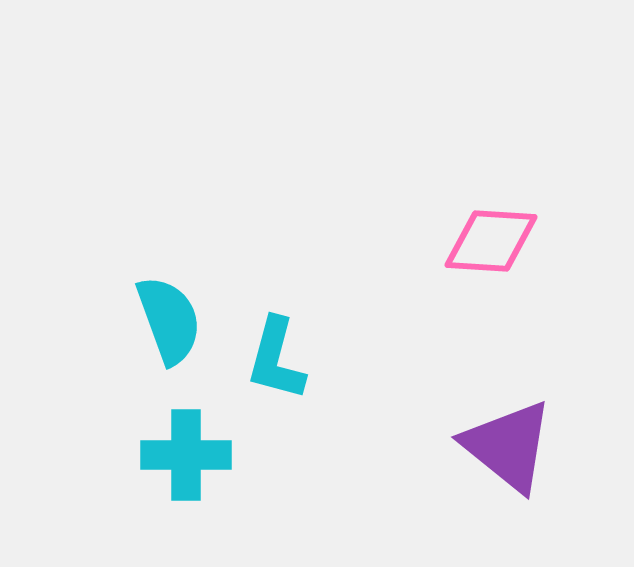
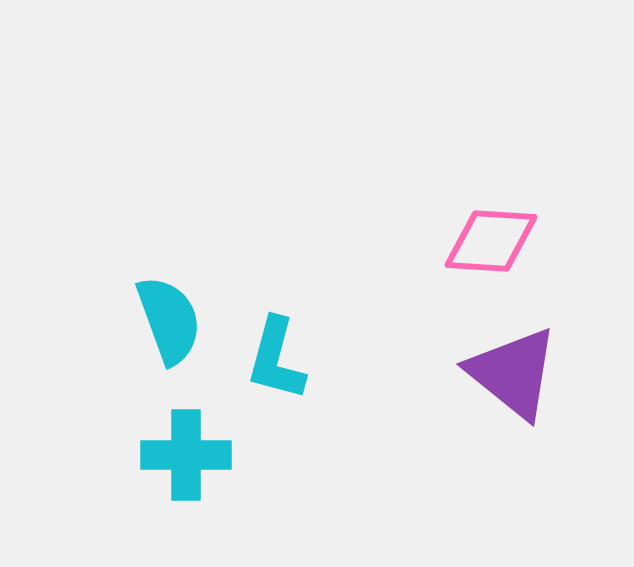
purple triangle: moved 5 px right, 73 px up
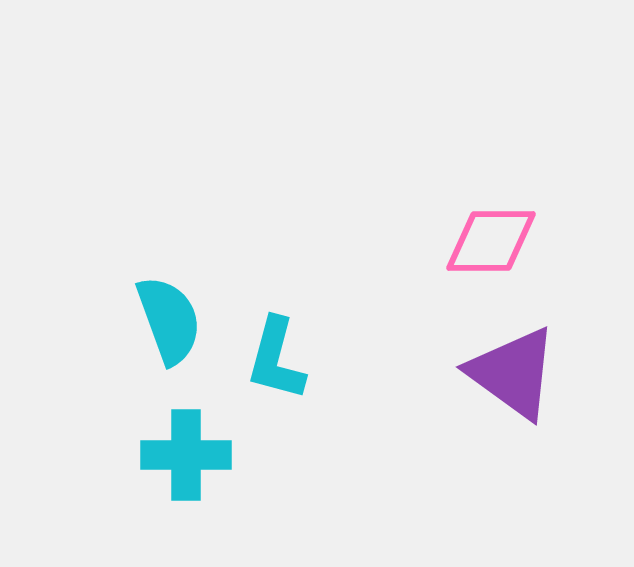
pink diamond: rotated 4 degrees counterclockwise
purple triangle: rotated 3 degrees counterclockwise
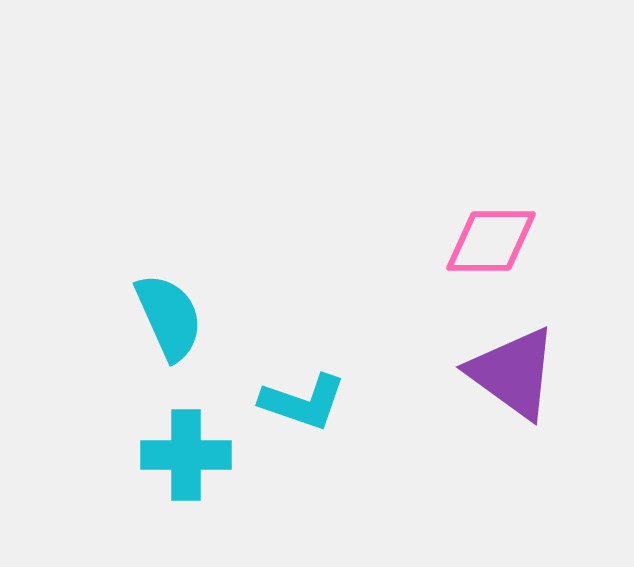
cyan semicircle: moved 3 px up; rotated 4 degrees counterclockwise
cyan L-shape: moved 27 px right, 43 px down; rotated 86 degrees counterclockwise
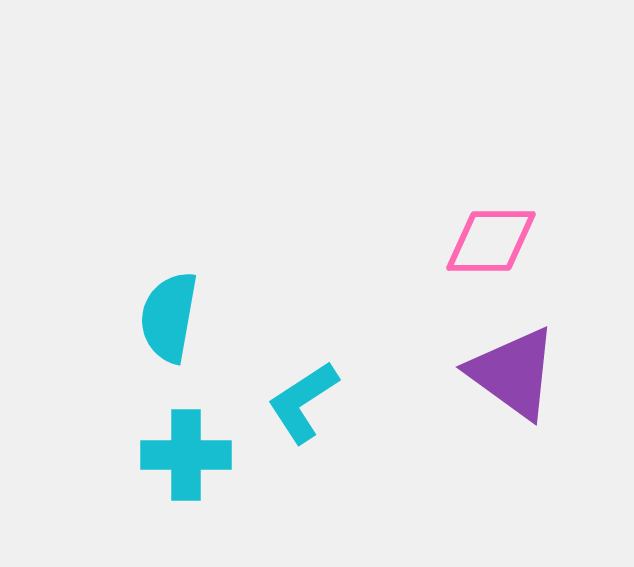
cyan semicircle: rotated 146 degrees counterclockwise
cyan L-shape: rotated 128 degrees clockwise
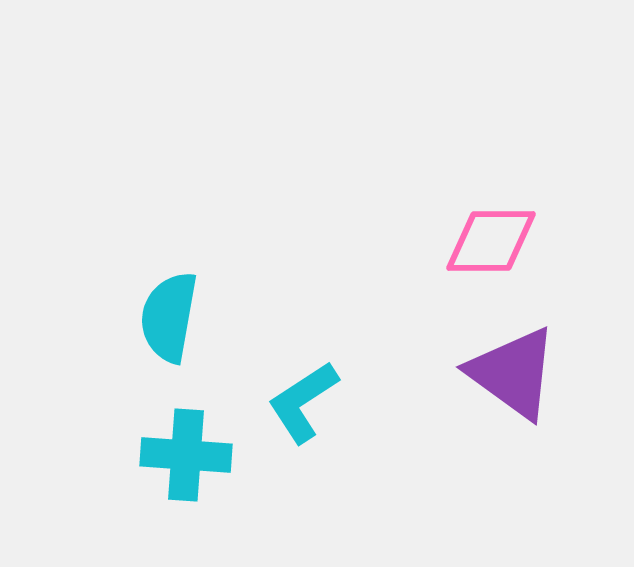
cyan cross: rotated 4 degrees clockwise
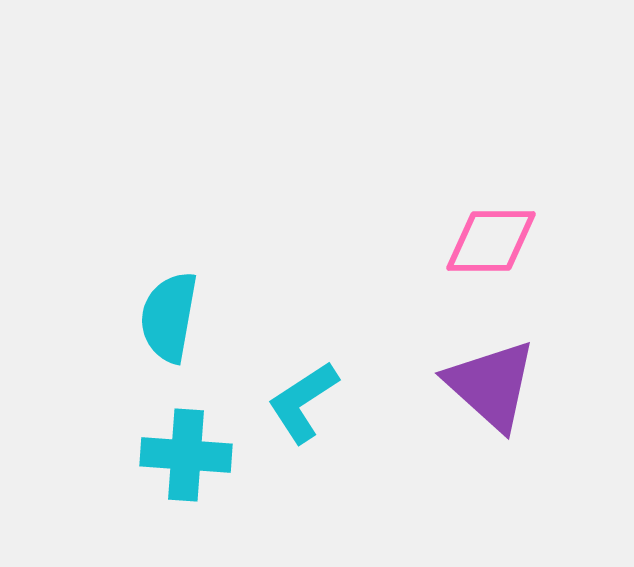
purple triangle: moved 22 px left, 12 px down; rotated 6 degrees clockwise
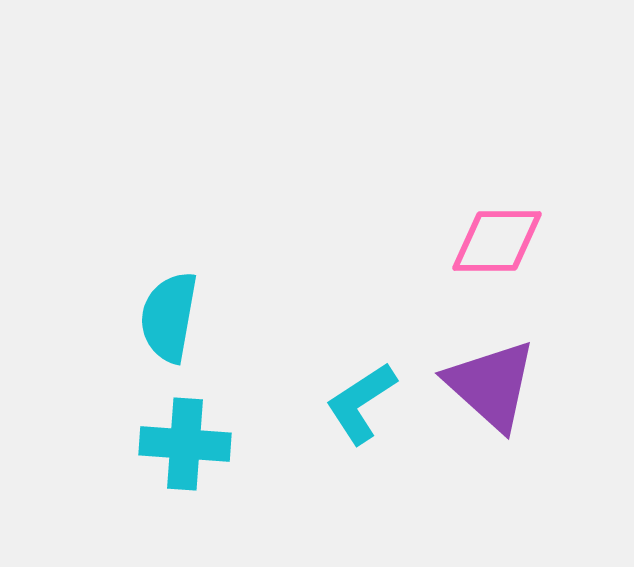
pink diamond: moved 6 px right
cyan L-shape: moved 58 px right, 1 px down
cyan cross: moved 1 px left, 11 px up
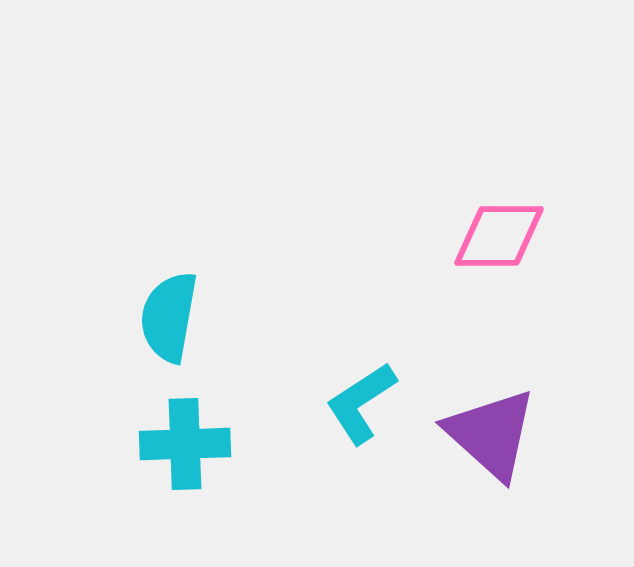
pink diamond: moved 2 px right, 5 px up
purple triangle: moved 49 px down
cyan cross: rotated 6 degrees counterclockwise
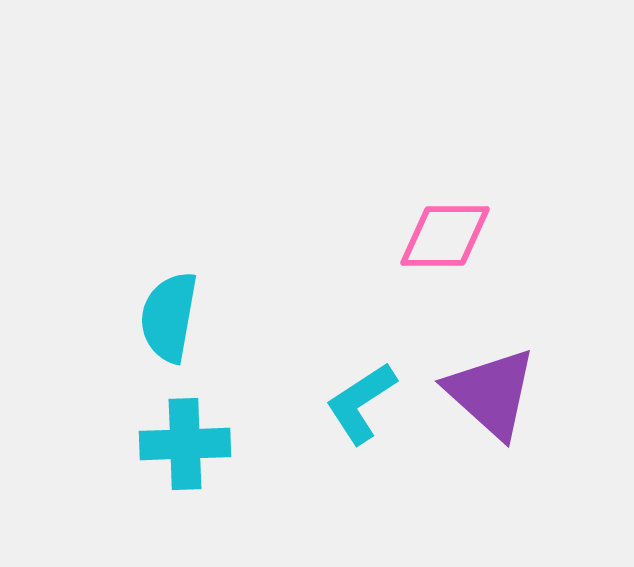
pink diamond: moved 54 px left
purple triangle: moved 41 px up
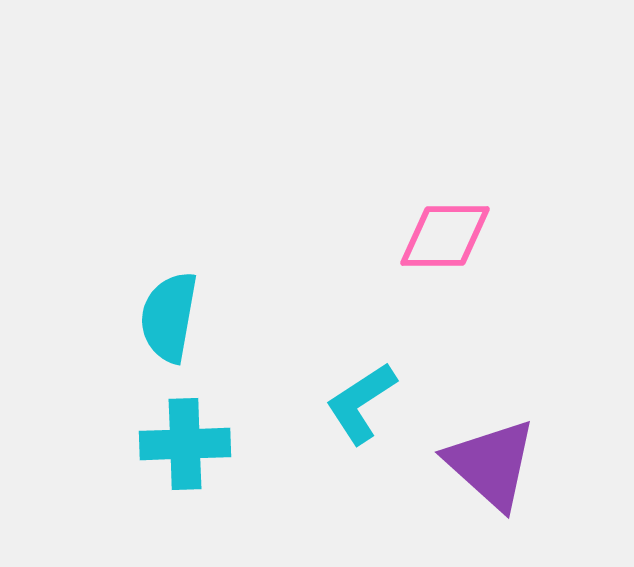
purple triangle: moved 71 px down
